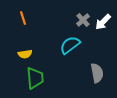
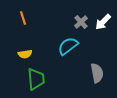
gray cross: moved 2 px left, 2 px down
cyan semicircle: moved 2 px left, 1 px down
green trapezoid: moved 1 px right, 1 px down
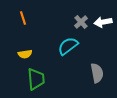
white arrow: rotated 36 degrees clockwise
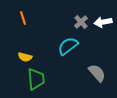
yellow semicircle: moved 3 px down; rotated 24 degrees clockwise
gray semicircle: rotated 30 degrees counterclockwise
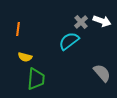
orange line: moved 5 px left, 11 px down; rotated 24 degrees clockwise
white arrow: moved 1 px left, 1 px up; rotated 150 degrees counterclockwise
cyan semicircle: moved 1 px right, 5 px up
gray semicircle: moved 5 px right
green trapezoid: rotated 10 degrees clockwise
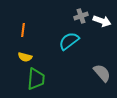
gray cross: moved 6 px up; rotated 24 degrees clockwise
orange line: moved 5 px right, 1 px down
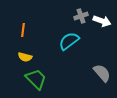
green trapezoid: rotated 50 degrees counterclockwise
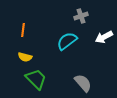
white arrow: moved 2 px right, 16 px down; rotated 132 degrees clockwise
cyan semicircle: moved 2 px left
gray semicircle: moved 19 px left, 10 px down
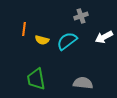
orange line: moved 1 px right, 1 px up
yellow semicircle: moved 17 px right, 17 px up
green trapezoid: rotated 145 degrees counterclockwise
gray semicircle: rotated 42 degrees counterclockwise
